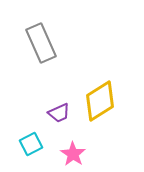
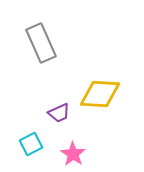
yellow diamond: moved 7 px up; rotated 36 degrees clockwise
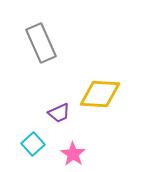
cyan square: moved 2 px right; rotated 15 degrees counterclockwise
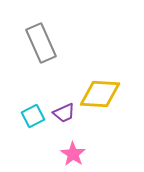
purple trapezoid: moved 5 px right
cyan square: moved 28 px up; rotated 15 degrees clockwise
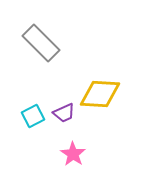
gray rectangle: rotated 21 degrees counterclockwise
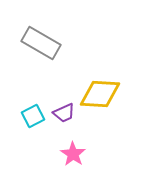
gray rectangle: rotated 15 degrees counterclockwise
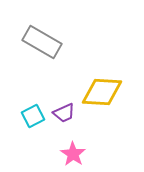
gray rectangle: moved 1 px right, 1 px up
yellow diamond: moved 2 px right, 2 px up
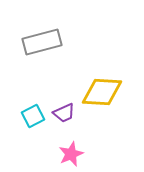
gray rectangle: rotated 45 degrees counterclockwise
pink star: moved 2 px left; rotated 15 degrees clockwise
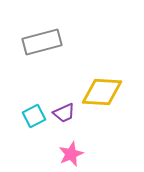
cyan square: moved 1 px right
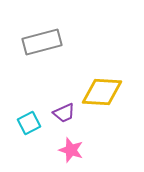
cyan square: moved 5 px left, 7 px down
pink star: moved 4 px up; rotated 30 degrees counterclockwise
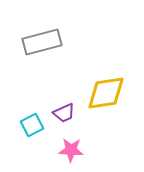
yellow diamond: moved 4 px right, 1 px down; rotated 12 degrees counterclockwise
cyan square: moved 3 px right, 2 px down
pink star: rotated 15 degrees counterclockwise
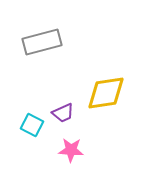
purple trapezoid: moved 1 px left
cyan square: rotated 35 degrees counterclockwise
